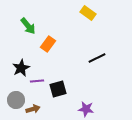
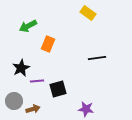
green arrow: rotated 102 degrees clockwise
orange rectangle: rotated 14 degrees counterclockwise
black line: rotated 18 degrees clockwise
gray circle: moved 2 px left, 1 px down
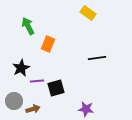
green arrow: rotated 90 degrees clockwise
black square: moved 2 px left, 1 px up
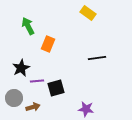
gray circle: moved 3 px up
brown arrow: moved 2 px up
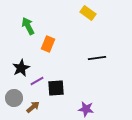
purple line: rotated 24 degrees counterclockwise
black square: rotated 12 degrees clockwise
brown arrow: rotated 24 degrees counterclockwise
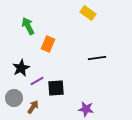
brown arrow: rotated 16 degrees counterclockwise
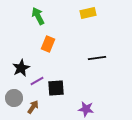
yellow rectangle: rotated 49 degrees counterclockwise
green arrow: moved 10 px right, 10 px up
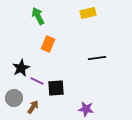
purple line: rotated 56 degrees clockwise
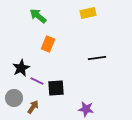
green arrow: rotated 24 degrees counterclockwise
